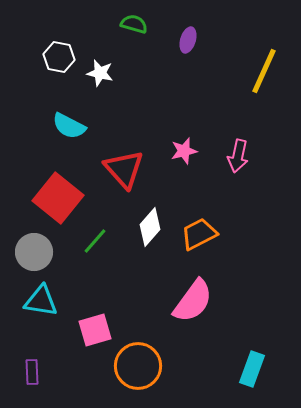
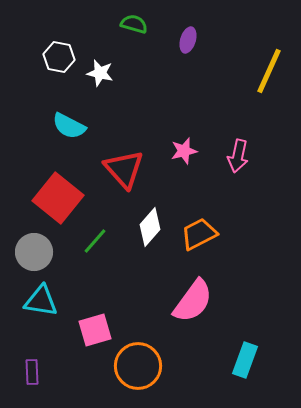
yellow line: moved 5 px right
cyan rectangle: moved 7 px left, 9 px up
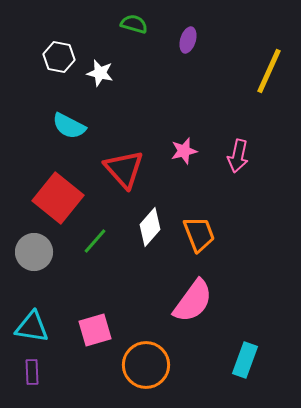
orange trapezoid: rotated 96 degrees clockwise
cyan triangle: moved 9 px left, 26 px down
orange circle: moved 8 px right, 1 px up
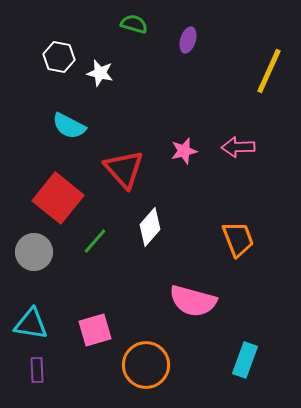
pink arrow: moved 9 px up; rotated 76 degrees clockwise
orange trapezoid: moved 39 px right, 5 px down
pink semicircle: rotated 69 degrees clockwise
cyan triangle: moved 1 px left, 3 px up
purple rectangle: moved 5 px right, 2 px up
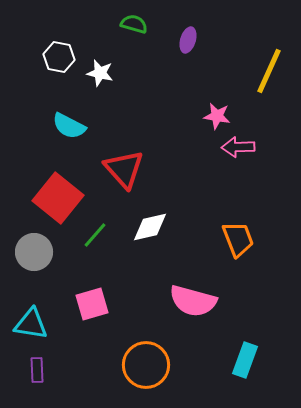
pink star: moved 33 px right, 35 px up; rotated 24 degrees clockwise
white diamond: rotated 36 degrees clockwise
green line: moved 6 px up
pink square: moved 3 px left, 26 px up
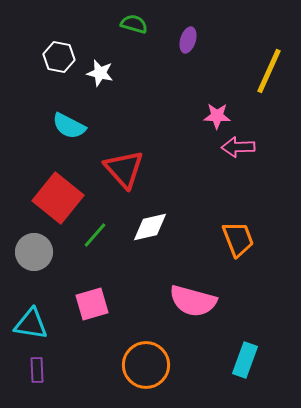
pink star: rotated 8 degrees counterclockwise
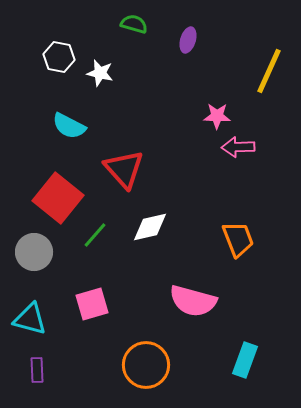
cyan triangle: moved 1 px left, 5 px up; rotated 6 degrees clockwise
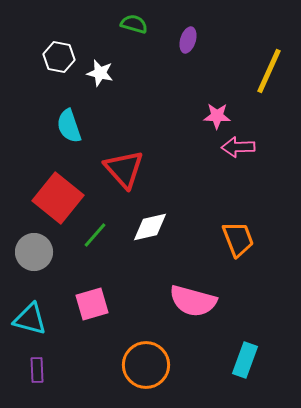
cyan semicircle: rotated 44 degrees clockwise
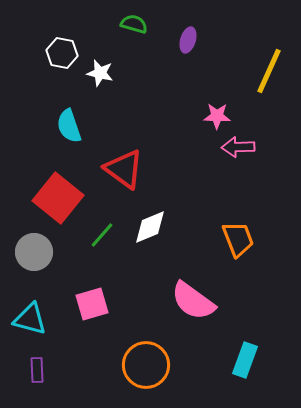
white hexagon: moved 3 px right, 4 px up
red triangle: rotated 12 degrees counterclockwise
white diamond: rotated 9 degrees counterclockwise
green line: moved 7 px right
pink semicircle: rotated 21 degrees clockwise
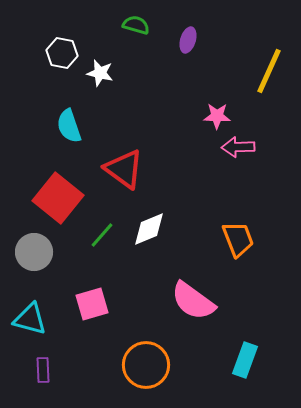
green semicircle: moved 2 px right, 1 px down
white diamond: moved 1 px left, 2 px down
purple rectangle: moved 6 px right
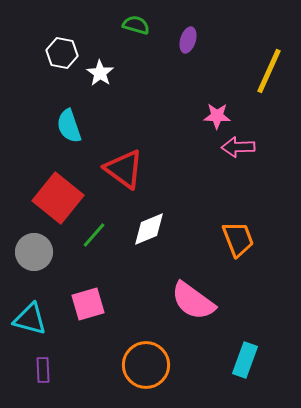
white star: rotated 20 degrees clockwise
green line: moved 8 px left
pink square: moved 4 px left
